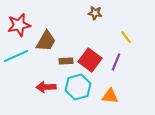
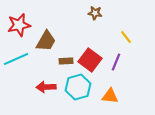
cyan line: moved 3 px down
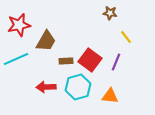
brown star: moved 15 px right
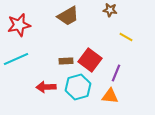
brown star: moved 3 px up
yellow line: rotated 24 degrees counterclockwise
brown trapezoid: moved 22 px right, 25 px up; rotated 30 degrees clockwise
purple line: moved 11 px down
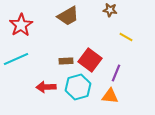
red star: moved 2 px right; rotated 20 degrees counterclockwise
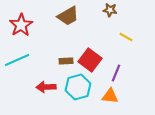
cyan line: moved 1 px right, 1 px down
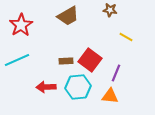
cyan hexagon: rotated 10 degrees clockwise
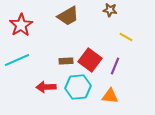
purple line: moved 1 px left, 7 px up
